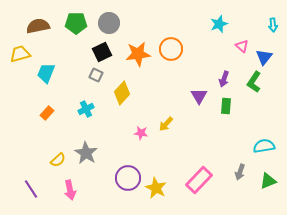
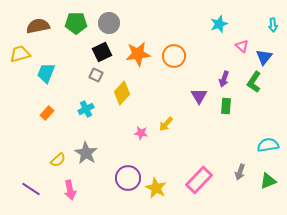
orange circle: moved 3 px right, 7 px down
cyan semicircle: moved 4 px right, 1 px up
purple line: rotated 24 degrees counterclockwise
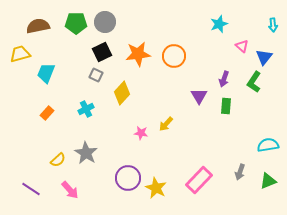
gray circle: moved 4 px left, 1 px up
pink arrow: rotated 30 degrees counterclockwise
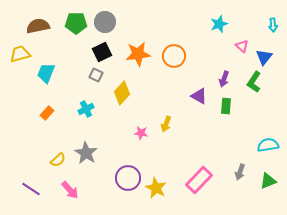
purple triangle: rotated 30 degrees counterclockwise
yellow arrow: rotated 21 degrees counterclockwise
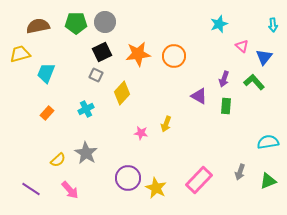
green L-shape: rotated 105 degrees clockwise
cyan semicircle: moved 3 px up
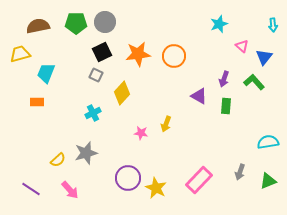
cyan cross: moved 7 px right, 4 px down
orange rectangle: moved 10 px left, 11 px up; rotated 48 degrees clockwise
gray star: rotated 25 degrees clockwise
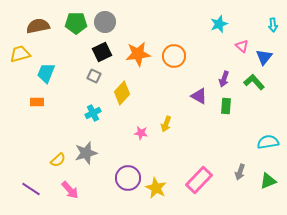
gray square: moved 2 px left, 1 px down
